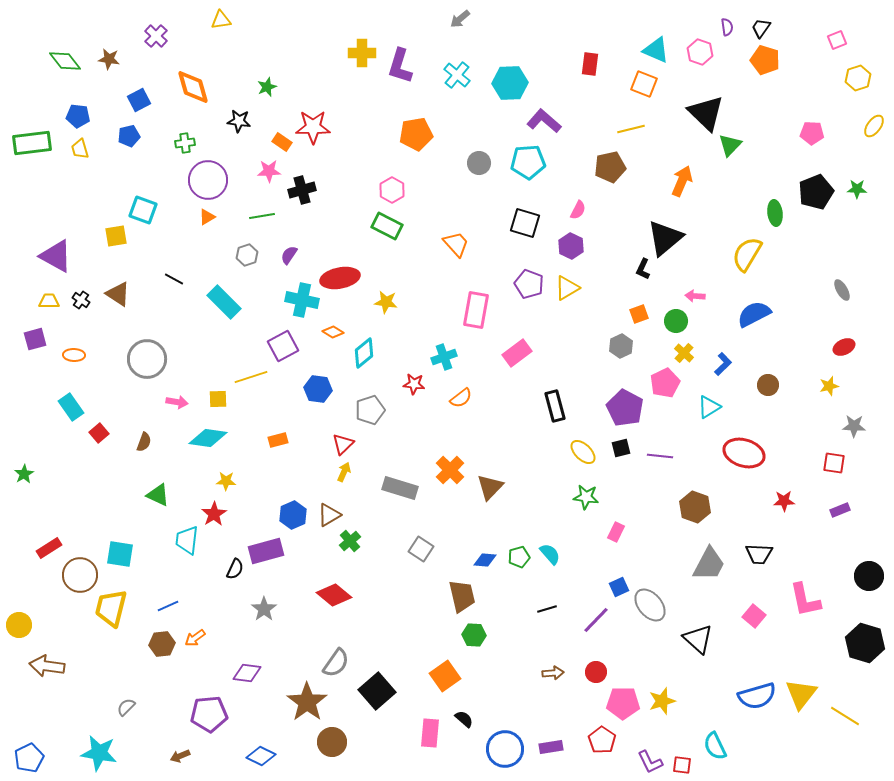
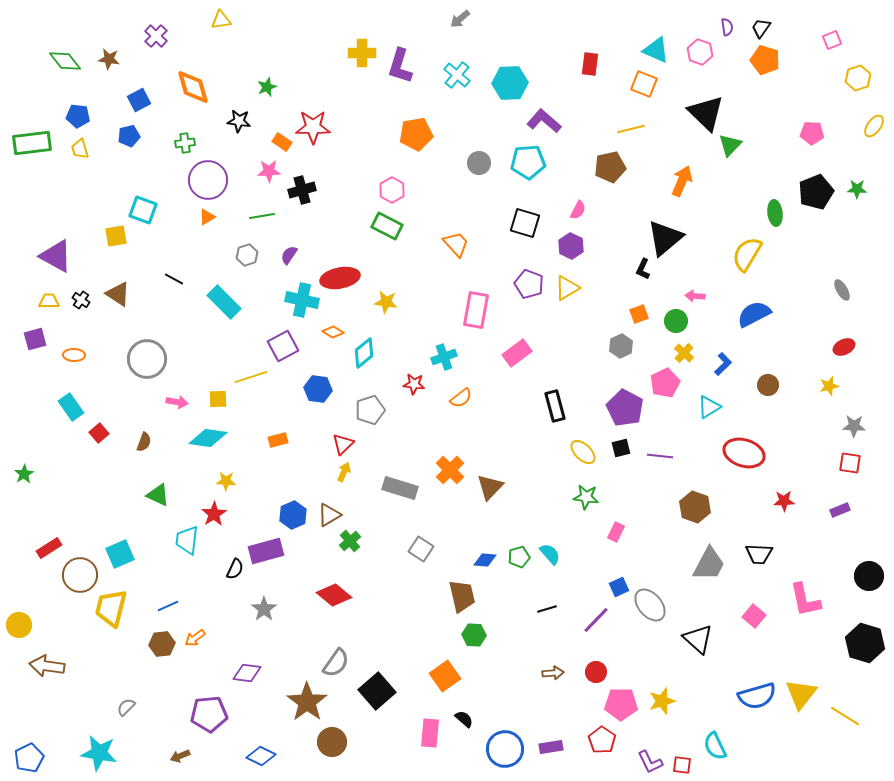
pink square at (837, 40): moved 5 px left
red square at (834, 463): moved 16 px right
cyan square at (120, 554): rotated 32 degrees counterclockwise
pink pentagon at (623, 703): moved 2 px left, 1 px down
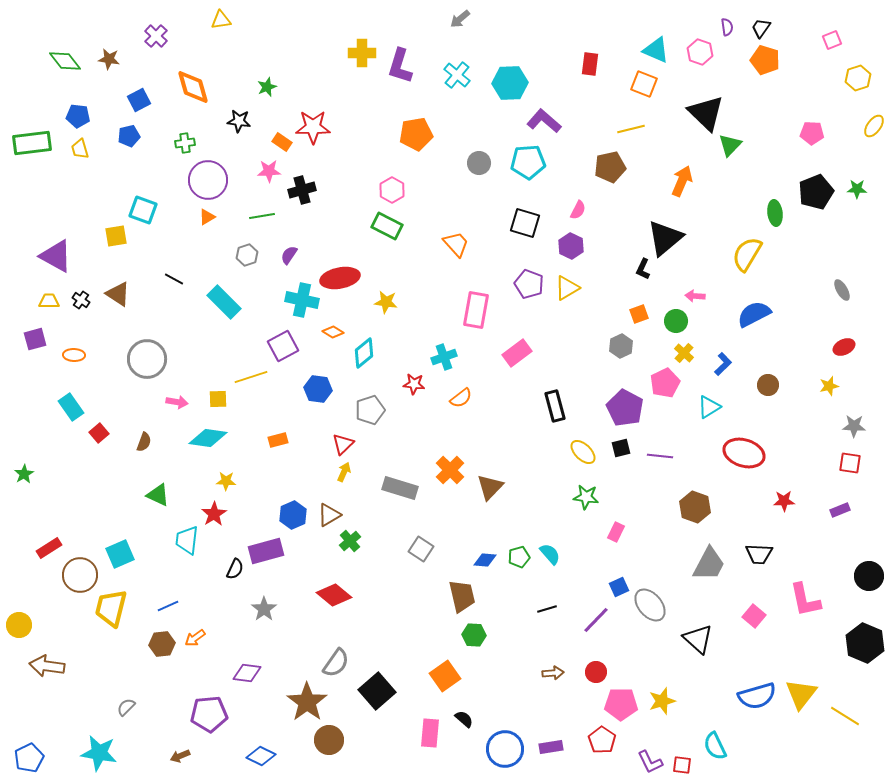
black hexagon at (865, 643): rotated 6 degrees clockwise
brown circle at (332, 742): moved 3 px left, 2 px up
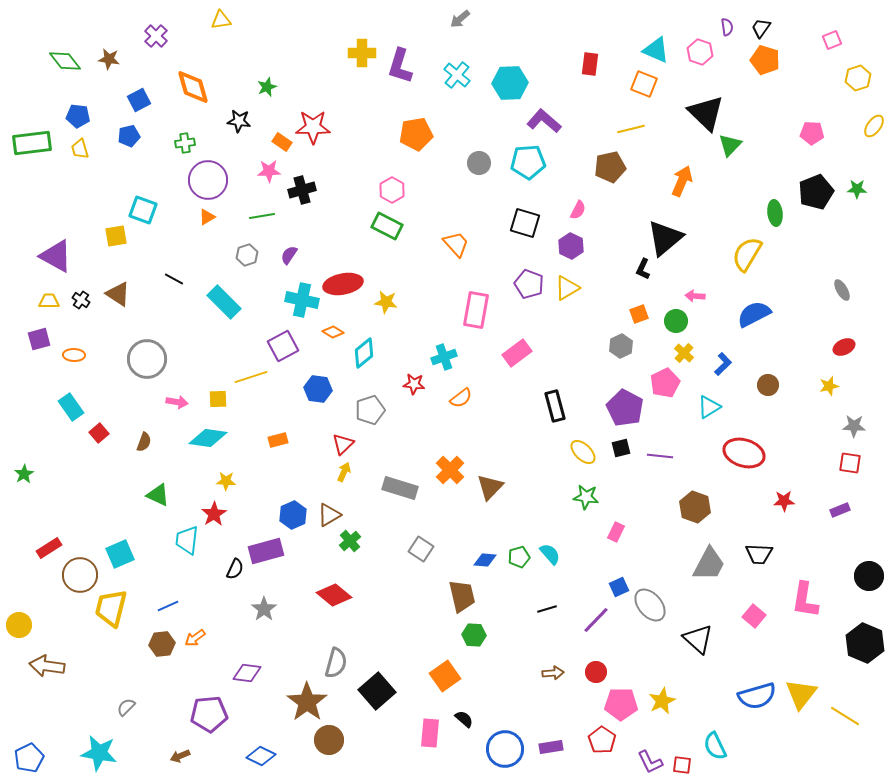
red ellipse at (340, 278): moved 3 px right, 6 px down
purple square at (35, 339): moved 4 px right
pink L-shape at (805, 600): rotated 21 degrees clockwise
gray semicircle at (336, 663): rotated 20 degrees counterclockwise
yellow star at (662, 701): rotated 8 degrees counterclockwise
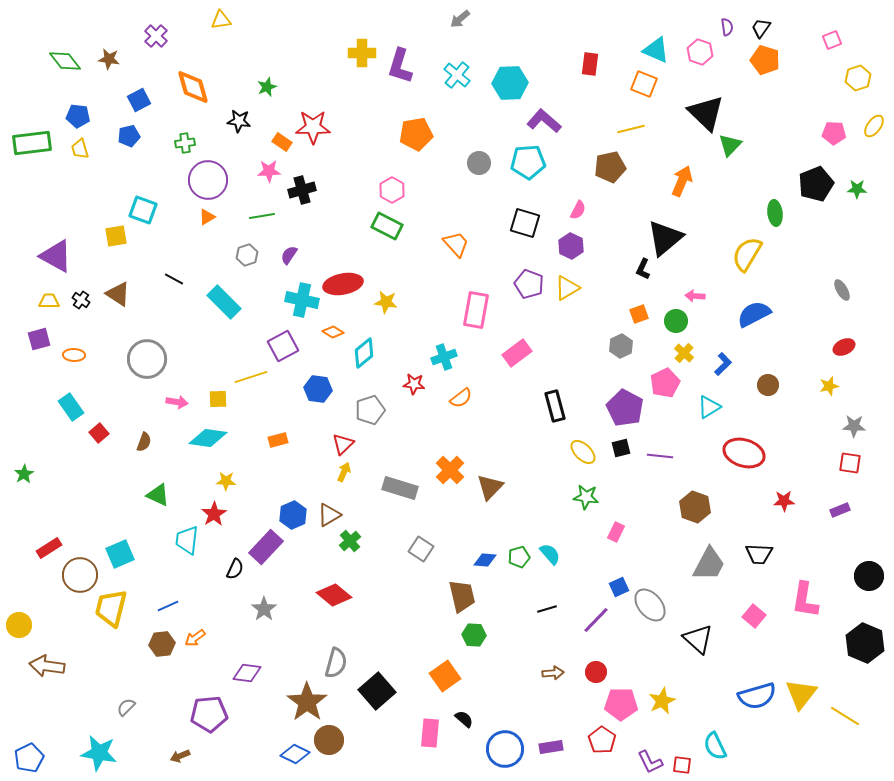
pink pentagon at (812, 133): moved 22 px right
black pentagon at (816, 192): moved 8 px up
purple rectangle at (266, 551): moved 4 px up; rotated 32 degrees counterclockwise
blue diamond at (261, 756): moved 34 px right, 2 px up
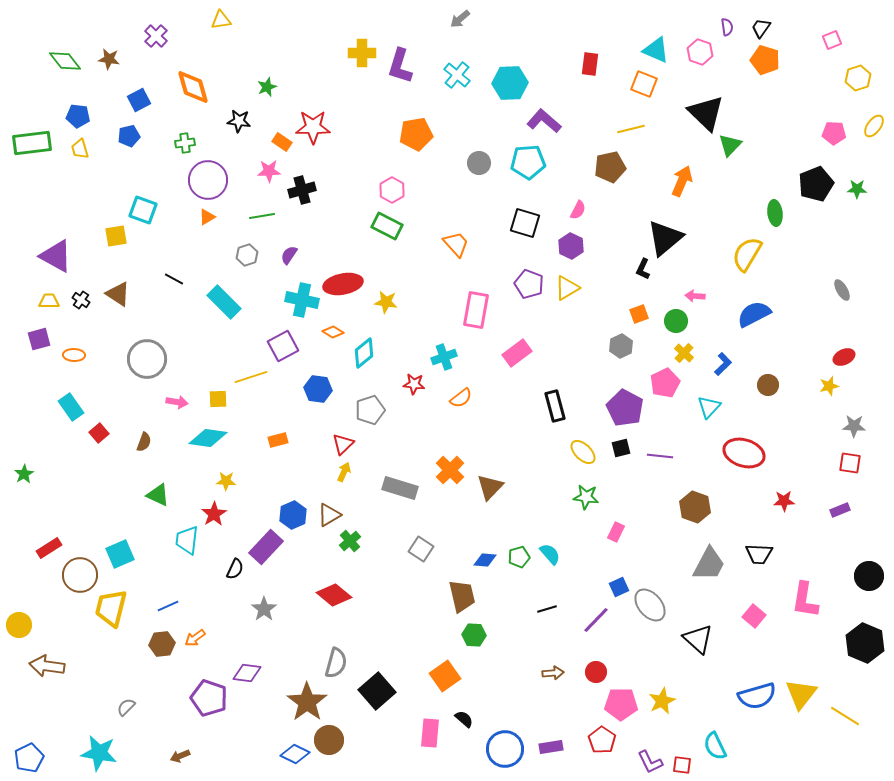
red ellipse at (844, 347): moved 10 px down
cyan triangle at (709, 407): rotated 15 degrees counterclockwise
purple pentagon at (209, 714): moved 16 px up; rotated 24 degrees clockwise
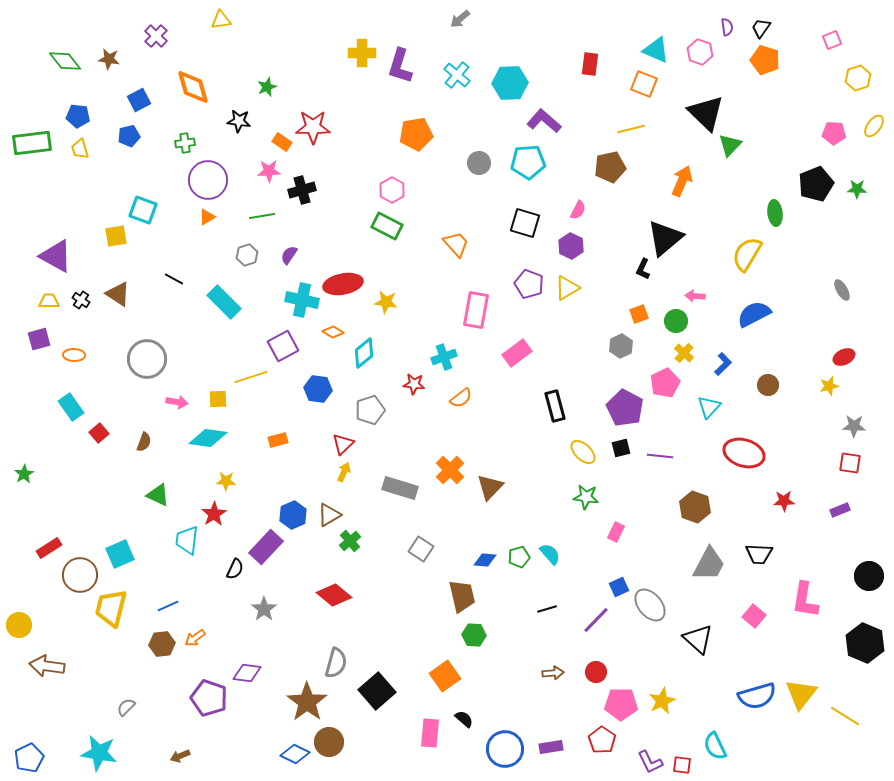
brown circle at (329, 740): moved 2 px down
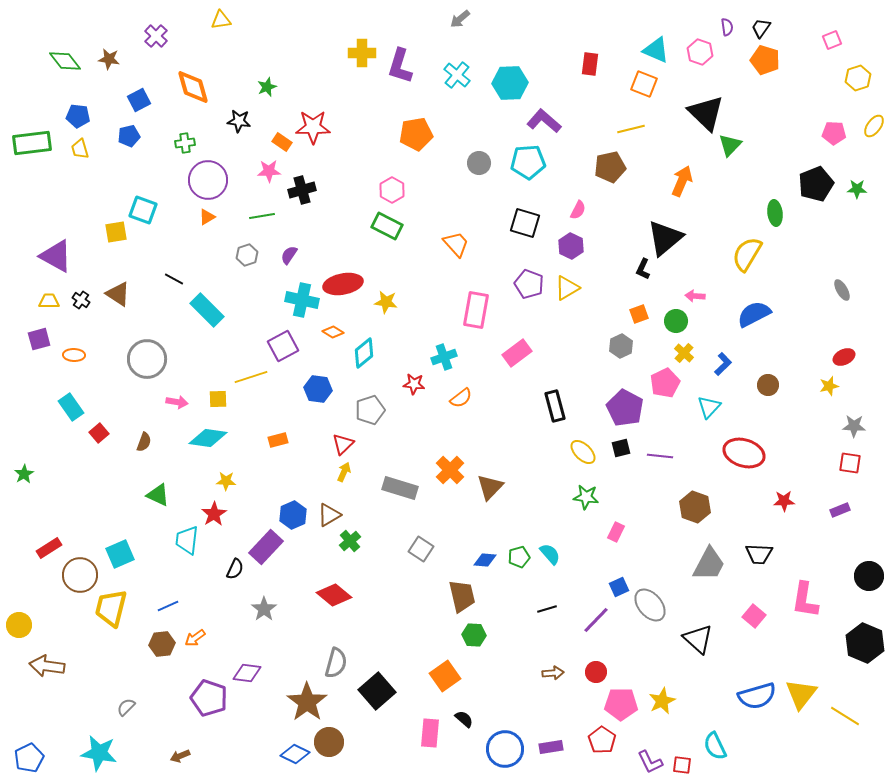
yellow square at (116, 236): moved 4 px up
cyan rectangle at (224, 302): moved 17 px left, 8 px down
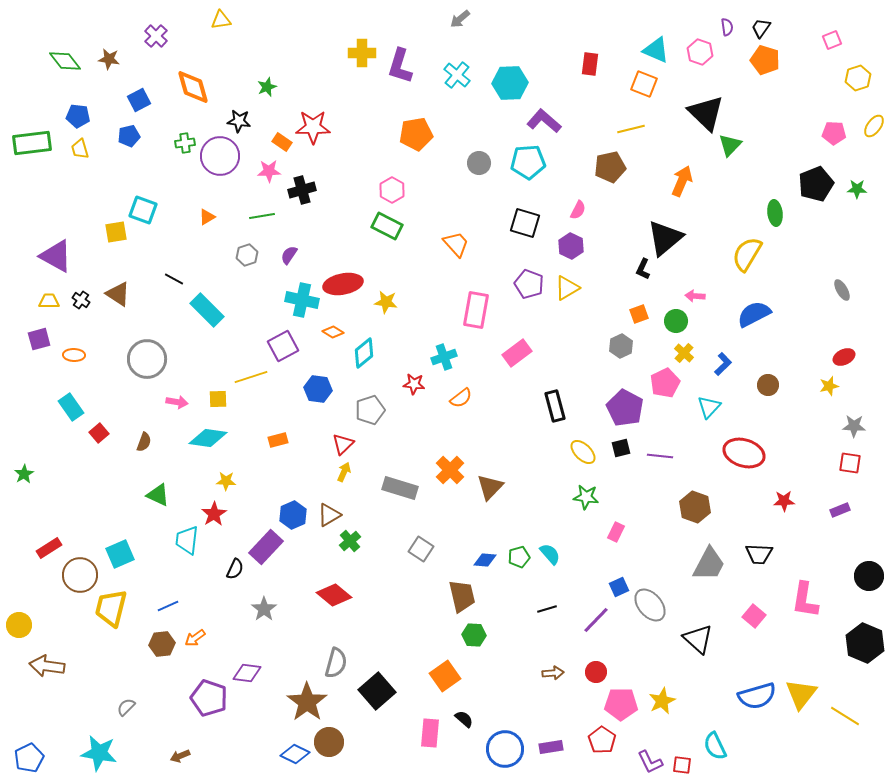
purple circle at (208, 180): moved 12 px right, 24 px up
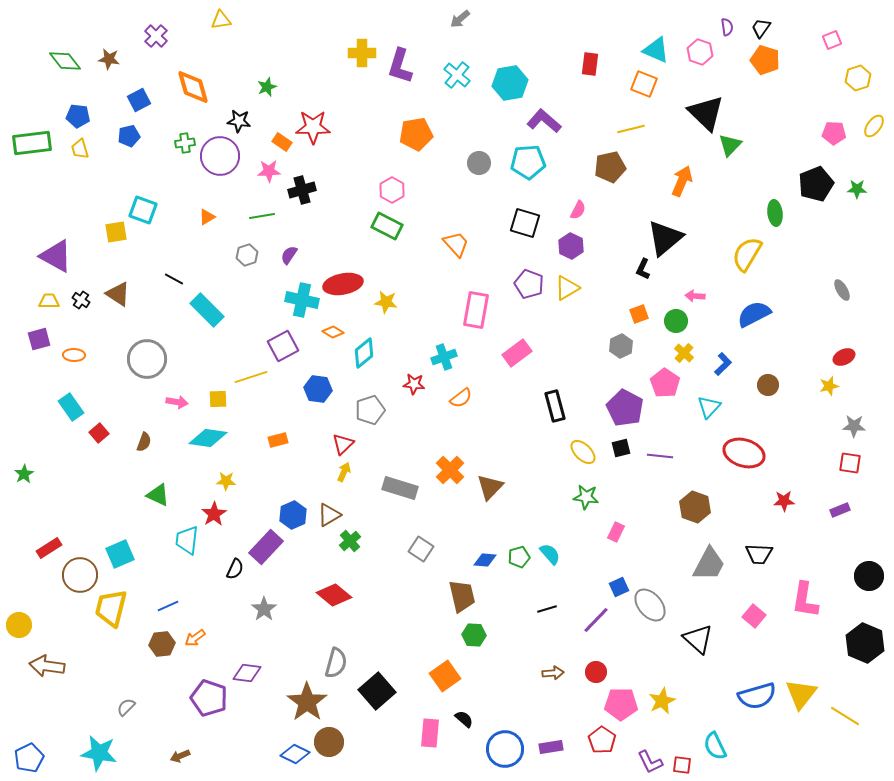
cyan hexagon at (510, 83): rotated 8 degrees counterclockwise
pink pentagon at (665, 383): rotated 12 degrees counterclockwise
